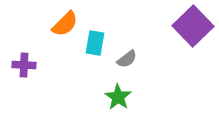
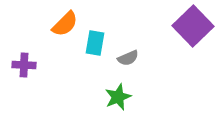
gray semicircle: moved 1 px right, 1 px up; rotated 15 degrees clockwise
green star: rotated 16 degrees clockwise
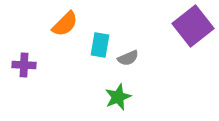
purple square: rotated 6 degrees clockwise
cyan rectangle: moved 5 px right, 2 px down
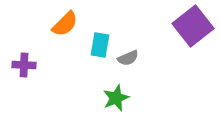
green star: moved 2 px left, 1 px down
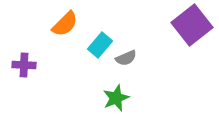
purple square: moved 1 px left, 1 px up
cyan rectangle: rotated 30 degrees clockwise
gray semicircle: moved 2 px left
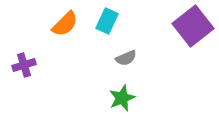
purple square: moved 1 px right, 1 px down
cyan rectangle: moved 7 px right, 24 px up; rotated 15 degrees counterclockwise
purple cross: rotated 20 degrees counterclockwise
green star: moved 6 px right
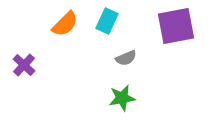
purple square: moved 17 px left; rotated 27 degrees clockwise
purple cross: rotated 30 degrees counterclockwise
green star: rotated 12 degrees clockwise
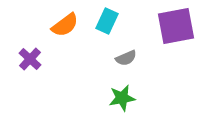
orange semicircle: moved 1 px down; rotated 8 degrees clockwise
purple cross: moved 6 px right, 6 px up
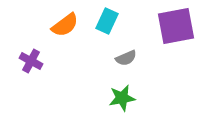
purple cross: moved 1 px right, 2 px down; rotated 15 degrees counterclockwise
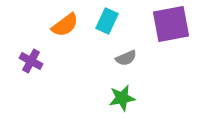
purple square: moved 5 px left, 2 px up
